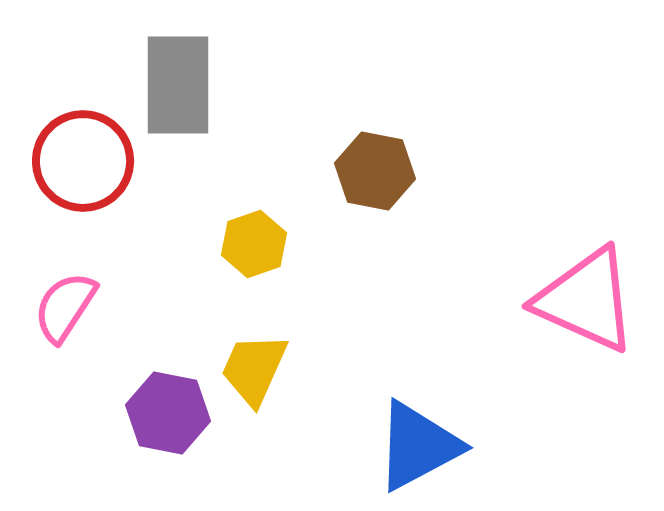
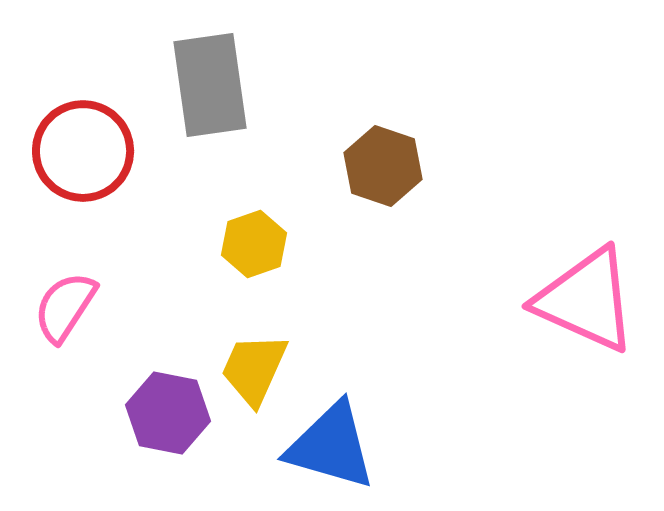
gray rectangle: moved 32 px right; rotated 8 degrees counterclockwise
red circle: moved 10 px up
brown hexagon: moved 8 px right, 5 px up; rotated 8 degrees clockwise
blue triangle: moved 87 px left; rotated 44 degrees clockwise
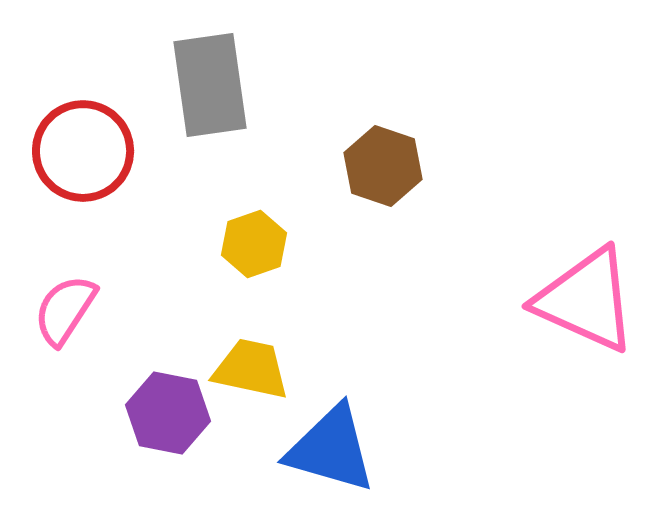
pink semicircle: moved 3 px down
yellow trapezoid: moved 3 px left; rotated 78 degrees clockwise
blue triangle: moved 3 px down
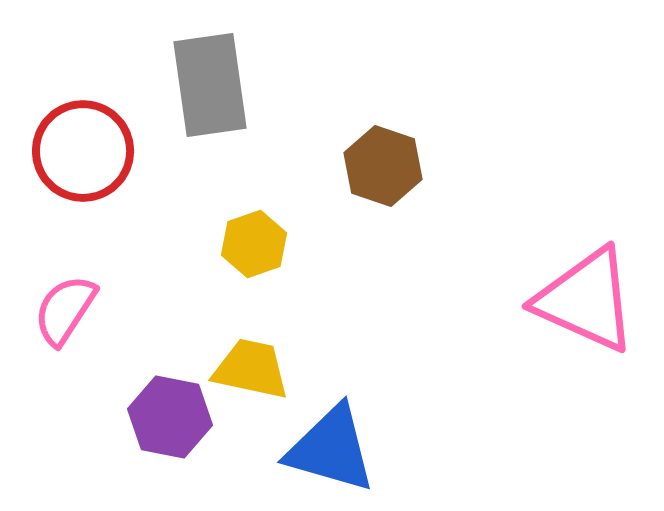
purple hexagon: moved 2 px right, 4 px down
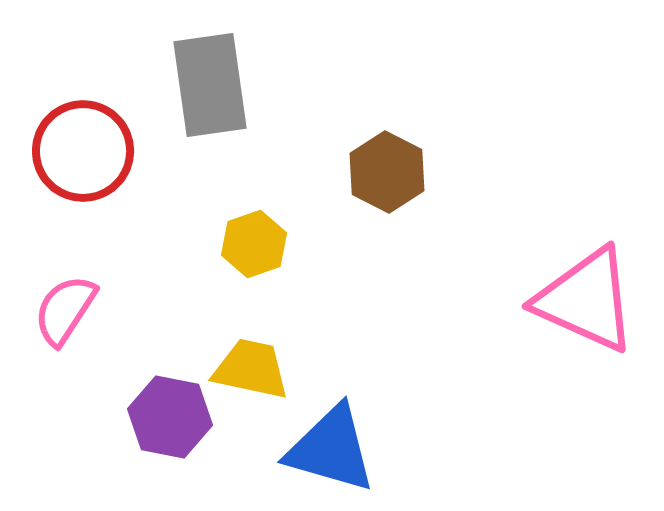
brown hexagon: moved 4 px right, 6 px down; rotated 8 degrees clockwise
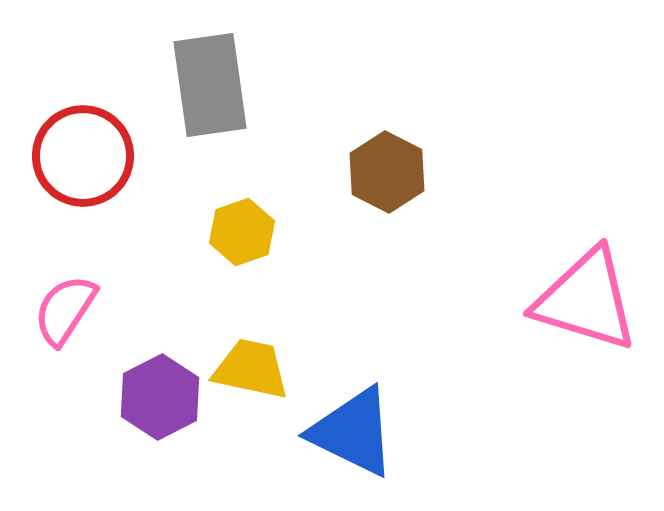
red circle: moved 5 px down
yellow hexagon: moved 12 px left, 12 px up
pink triangle: rotated 7 degrees counterclockwise
purple hexagon: moved 10 px left, 20 px up; rotated 22 degrees clockwise
blue triangle: moved 22 px right, 17 px up; rotated 10 degrees clockwise
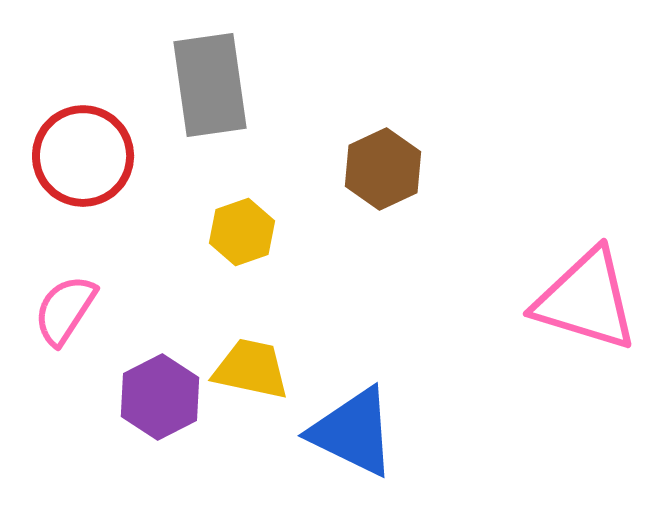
brown hexagon: moved 4 px left, 3 px up; rotated 8 degrees clockwise
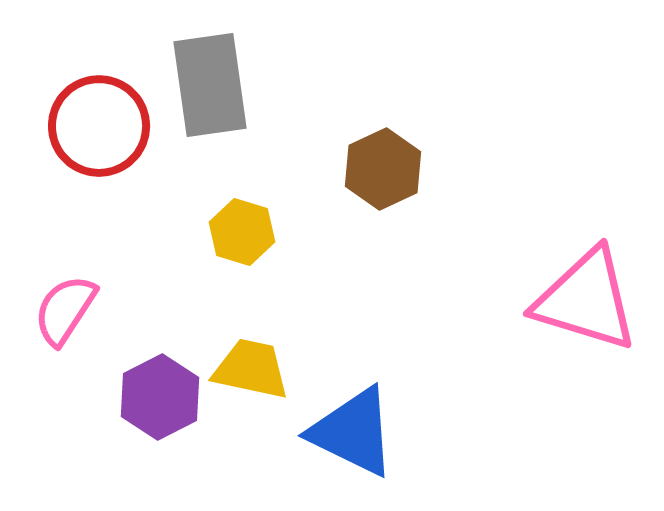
red circle: moved 16 px right, 30 px up
yellow hexagon: rotated 24 degrees counterclockwise
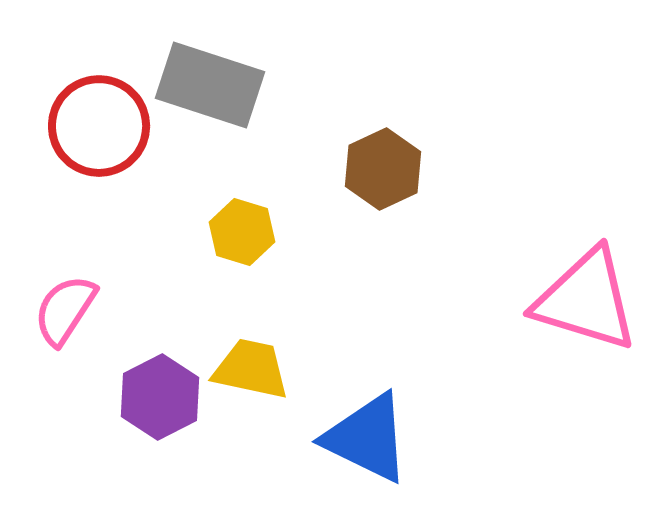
gray rectangle: rotated 64 degrees counterclockwise
blue triangle: moved 14 px right, 6 px down
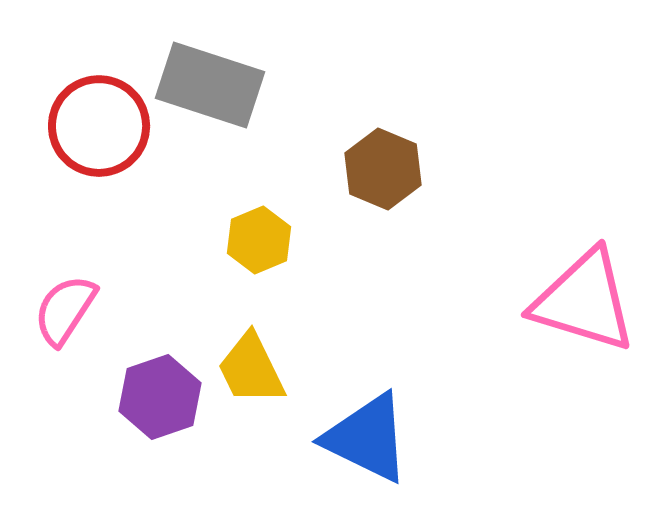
brown hexagon: rotated 12 degrees counterclockwise
yellow hexagon: moved 17 px right, 8 px down; rotated 20 degrees clockwise
pink triangle: moved 2 px left, 1 px down
yellow trapezoid: rotated 128 degrees counterclockwise
purple hexagon: rotated 8 degrees clockwise
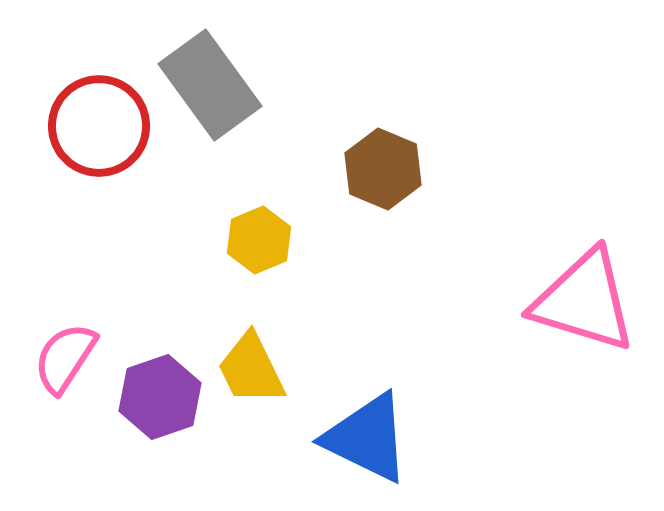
gray rectangle: rotated 36 degrees clockwise
pink semicircle: moved 48 px down
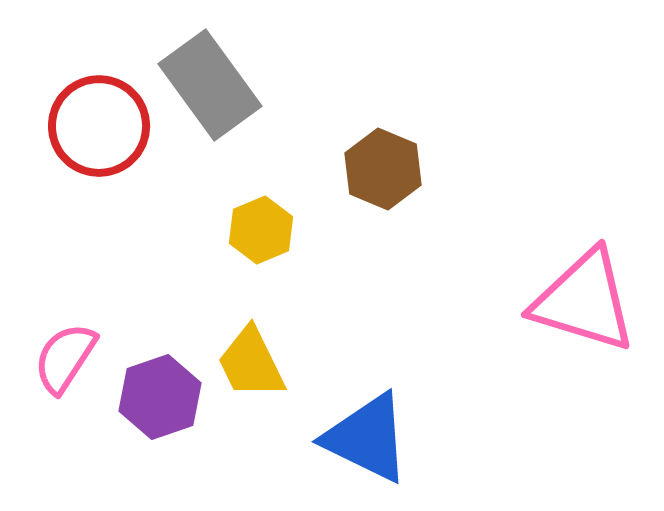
yellow hexagon: moved 2 px right, 10 px up
yellow trapezoid: moved 6 px up
